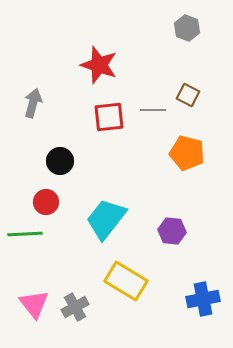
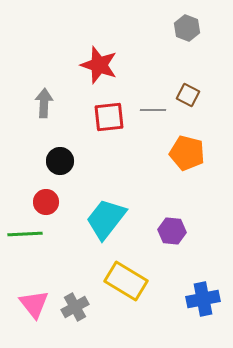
gray arrow: moved 11 px right; rotated 12 degrees counterclockwise
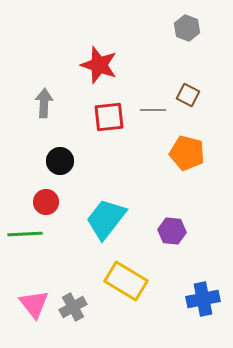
gray cross: moved 2 px left
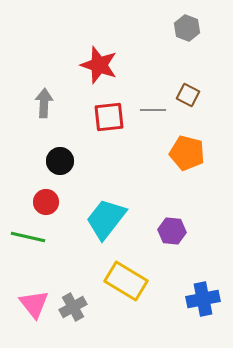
green line: moved 3 px right, 3 px down; rotated 16 degrees clockwise
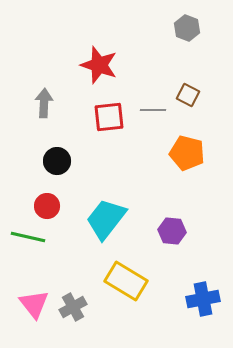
black circle: moved 3 px left
red circle: moved 1 px right, 4 px down
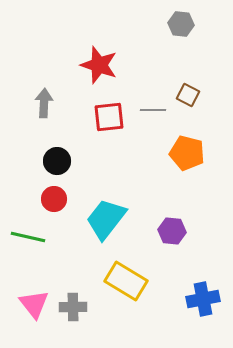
gray hexagon: moved 6 px left, 4 px up; rotated 15 degrees counterclockwise
red circle: moved 7 px right, 7 px up
gray cross: rotated 28 degrees clockwise
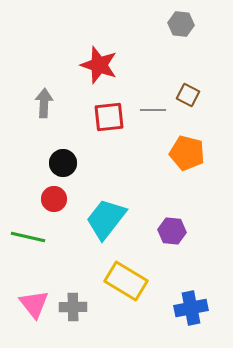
black circle: moved 6 px right, 2 px down
blue cross: moved 12 px left, 9 px down
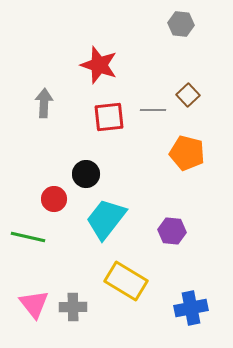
brown square: rotated 20 degrees clockwise
black circle: moved 23 px right, 11 px down
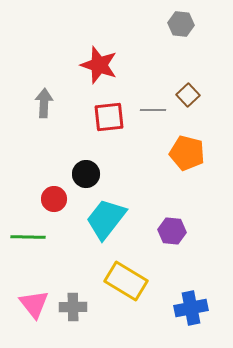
green line: rotated 12 degrees counterclockwise
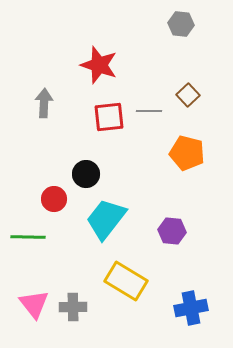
gray line: moved 4 px left, 1 px down
